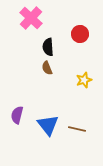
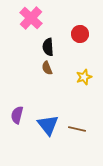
yellow star: moved 3 px up
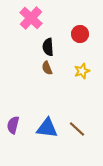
yellow star: moved 2 px left, 6 px up
purple semicircle: moved 4 px left, 10 px down
blue triangle: moved 1 px left, 3 px down; rotated 45 degrees counterclockwise
brown line: rotated 30 degrees clockwise
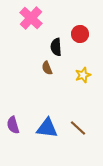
black semicircle: moved 8 px right
yellow star: moved 1 px right, 4 px down
purple semicircle: rotated 30 degrees counterclockwise
brown line: moved 1 px right, 1 px up
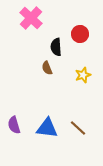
purple semicircle: moved 1 px right
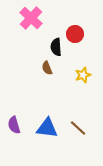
red circle: moved 5 px left
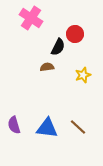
pink cross: rotated 10 degrees counterclockwise
black semicircle: moved 2 px right; rotated 150 degrees counterclockwise
brown semicircle: moved 1 px up; rotated 104 degrees clockwise
brown line: moved 1 px up
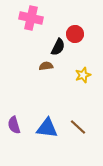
pink cross: rotated 20 degrees counterclockwise
brown semicircle: moved 1 px left, 1 px up
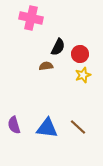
red circle: moved 5 px right, 20 px down
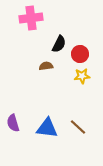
pink cross: rotated 20 degrees counterclockwise
black semicircle: moved 1 px right, 3 px up
yellow star: moved 1 px left, 1 px down; rotated 14 degrees clockwise
purple semicircle: moved 1 px left, 2 px up
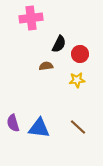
yellow star: moved 5 px left, 4 px down
blue triangle: moved 8 px left
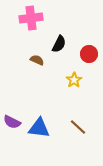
red circle: moved 9 px right
brown semicircle: moved 9 px left, 6 px up; rotated 32 degrees clockwise
yellow star: moved 3 px left; rotated 28 degrees counterclockwise
purple semicircle: moved 1 px left, 1 px up; rotated 48 degrees counterclockwise
